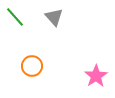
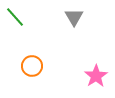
gray triangle: moved 20 px right; rotated 12 degrees clockwise
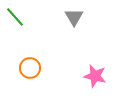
orange circle: moved 2 px left, 2 px down
pink star: moved 1 px left; rotated 25 degrees counterclockwise
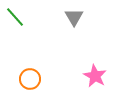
orange circle: moved 11 px down
pink star: rotated 15 degrees clockwise
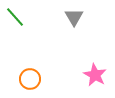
pink star: moved 1 px up
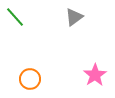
gray triangle: rotated 24 degrees clockwise
pink star: rotated 10 degrees clockwise
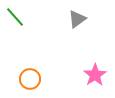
gray triangle: moved 3 px right, 2 px down
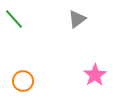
green line: moved 1 px left, 2 px down
orange circle: moved 7 px left, 2 px down
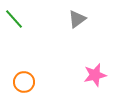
pink star: rotated 20 degrees clockwise
orange circle: moved 1 px right, 1 px down
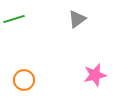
green line: rotated 65 degrees counterclockwise
orange circle: moved 2 px up
